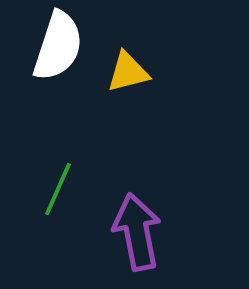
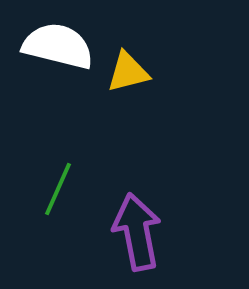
white semicircle: rotated 94 degrees counterclockwise
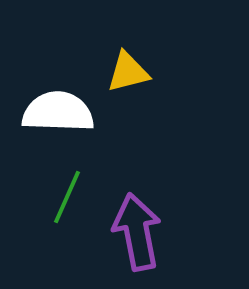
white semicircle: moved 66 px down; rotated 12 degrees counterclockwise
green line: moved 9 px right, 8 px down
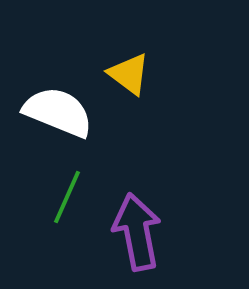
yellow triangle: moved 1 px right, 2 px down; rotated 51 degrees clockwise
white semicircle: rotated 20 degrees clockwise
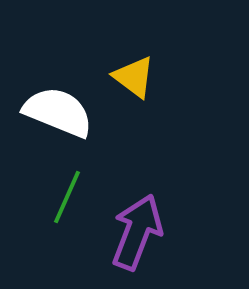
yellow triangle: moved 5 px right, 3 px down
purple arrow: rotated 32 degrees clockwise
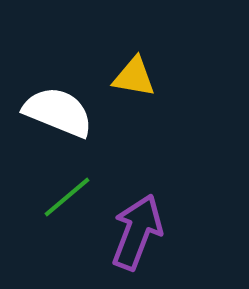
yellow triangle: rotated 27 degrees counterclockwise
green line: rotated 26 degrees clockwise
